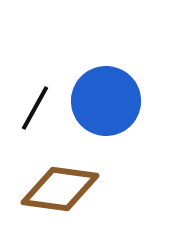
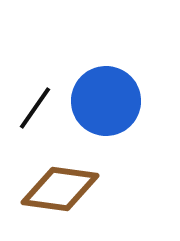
black line: rotated 6 degrees clockwise
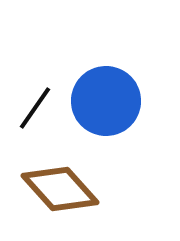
brown diamond: rotated 40 degrees clockwise
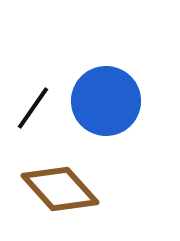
black line: moved 2 px left
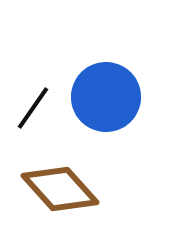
blue circle: moved 4 px up
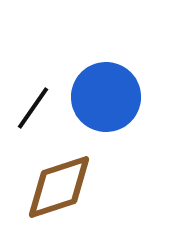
brown diamond: moved 1 px left, 2 px up; rotated 66 degrees counterclockwise
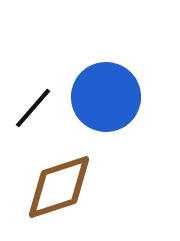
black line: rotated 6 degrees clockwise
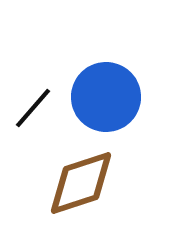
brown diamond: moved 22 px right, 4 px up
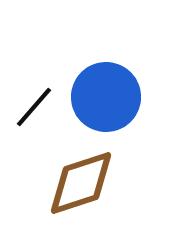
black line: moved 1 px right, 1 px up
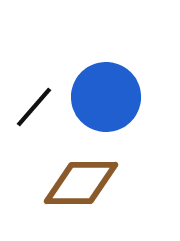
brown diamond: rotated 18 degrees clockwise
